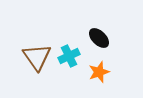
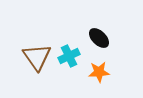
orange star: rotated 15 degrees clockwise
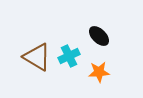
black ellipse: moved 2 px up
brown triangle: rotated 24 degrees counterclockwise
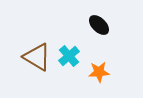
black ellipse: moved 11 px up
cyan cross: rotated 15 degrees counterclockwise
